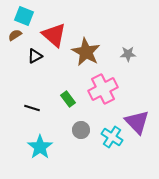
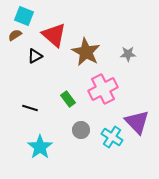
black line: moved 2 px left
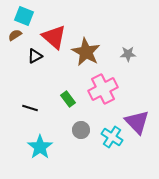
red triangle: moved 2 px down
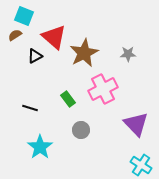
brown star: moved 2 px left, 1 px down; rotated 16 degrees clockwise
purple triangle: moved 1 px left, 2 px down
cyan cross: moved 29 px right, 28 px down
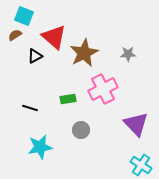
green rectangle: rotated 63 degrees counterclockwise
cyan star: rotated 25 degrees clockwise
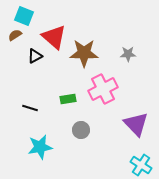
brown star: rotated 28 degrees clockwise
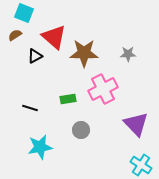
cyan square: moved 3 px up
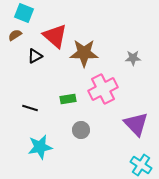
red triangle: moved 1 px right, 1 px up
gray star: moved 5 px right, 4 px down
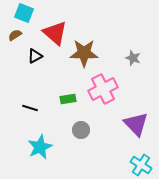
red triangle: moved 3 px up
gray star: rotated 21 degrees clockwise
cyan star: rotated 15 degrees counterclockwise
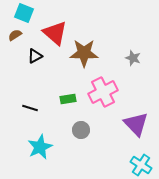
pink cross: moved 3 px down
